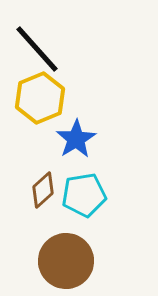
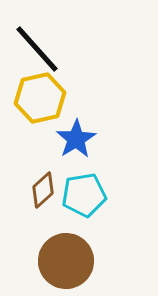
yellow hexagon: rotated 9 degrees clockwise
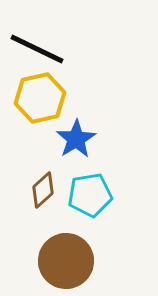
black line: rotated 22 degrees counterclockwise
cyan pentagon: moved 6 px right
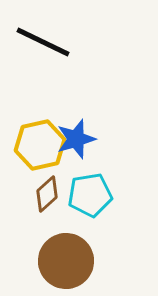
black line: moved 6 px right, 7 px up
yellow hexagon: moved 47 px down
blue star: rotated 15 degrees clockwise
brown diamond: moved 4 px right, 4 px down
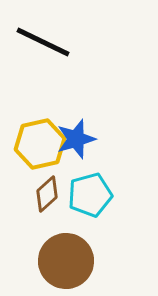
yellow hexagon: moved 1 px up
cyan pentagon: rotated 6 degrees counterclockwise
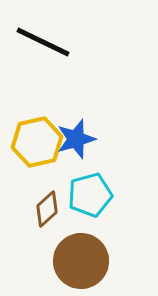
yellow hexagon: moved 3 px left, 2 px up
brown diamond: moved 15 px down
brown circle: moved 15 px right
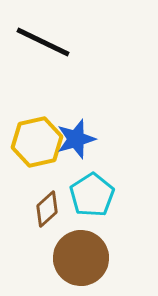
cyan pentagon: moved 2 px right; rotated 18 degrees counterclockwise
brown circle: moved 3 px up
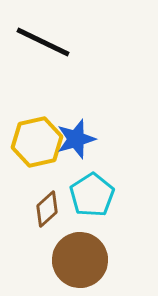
brown circle: moved 1 px left, 2 px down
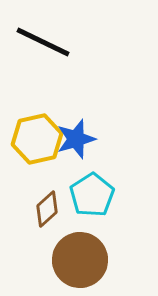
yellow hexagon: moved 3 px up
